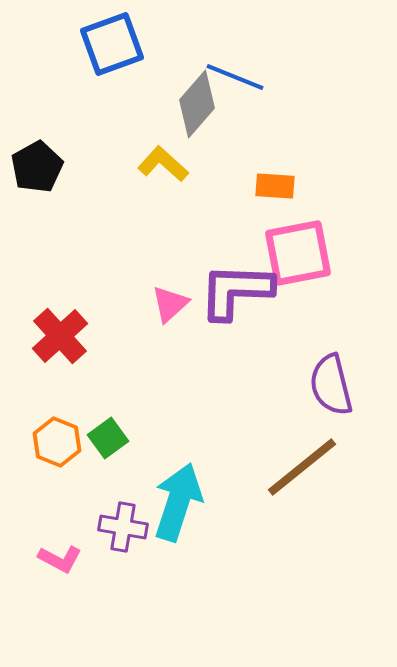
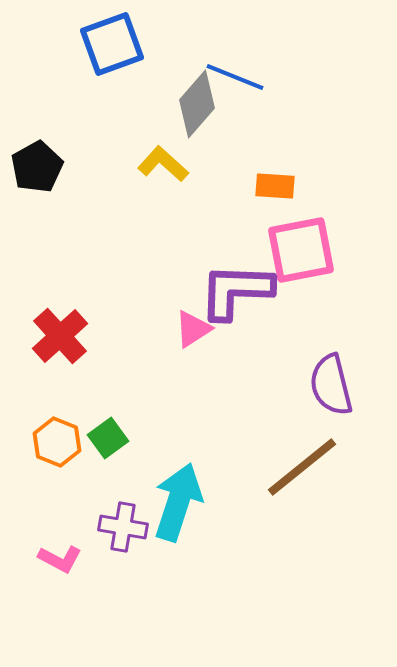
pink square: moved 3 px right, 3 px up
pink triangle: moved 23 px right, 25 px down; rotated 9 degrees clockwise
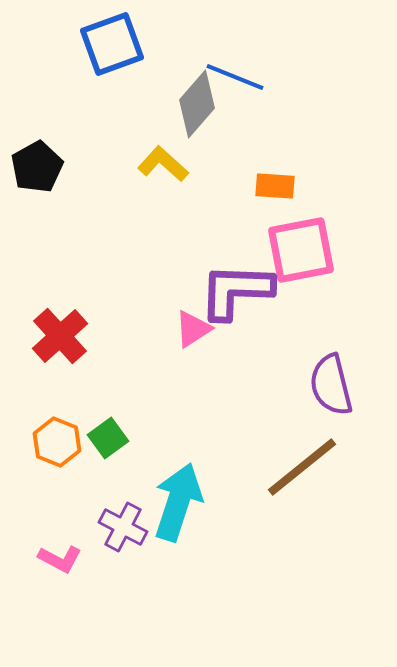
purple cross: rotated 18 degrees clockwise
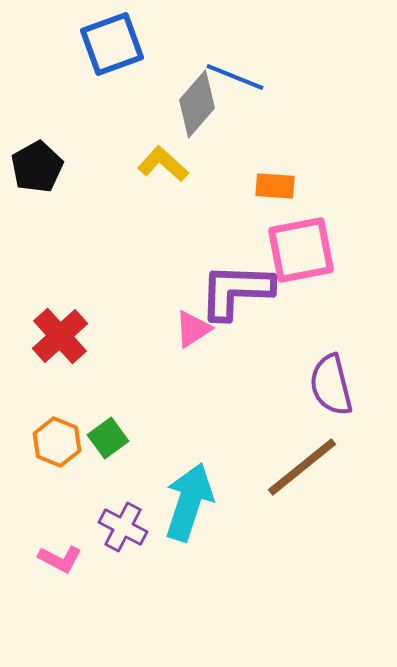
cyan arrow: moved 11 px right
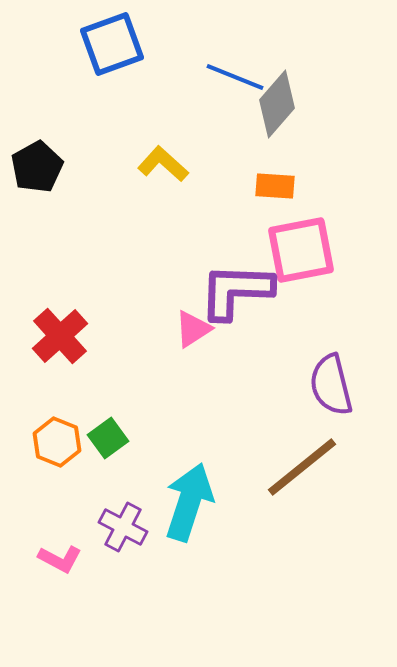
gray diamond: moved 80 px right
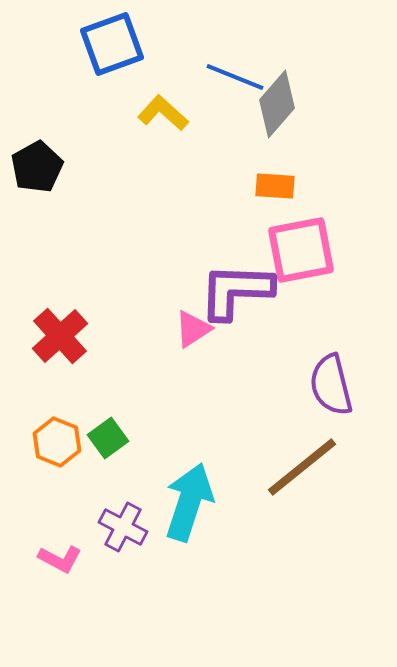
yellow L-shape: moved 51 px up
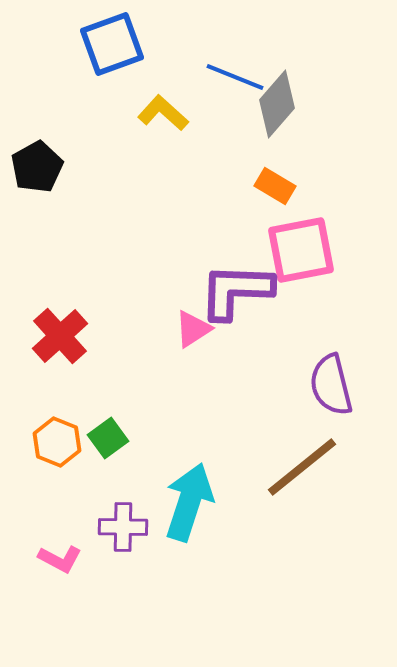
orange rectangle: rotated 27 degrees clockwise
purple cross: rotated 27 degrees counterclockwise
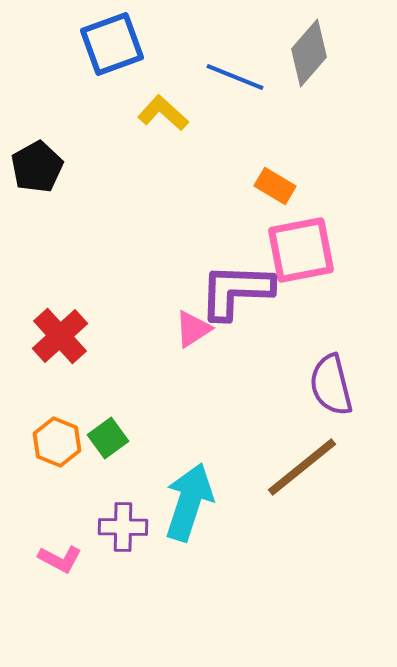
gray diamond: moved 32 px right, 51 px up
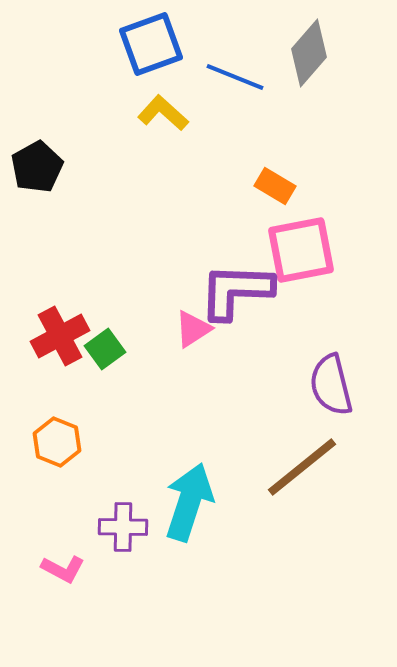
blue square: moved 39 px right
red cross: rotated 14 degrees clockwise
green square: moved 3 px left, 89 px up
pink L-shape: moved 3 px right, 10 px down
